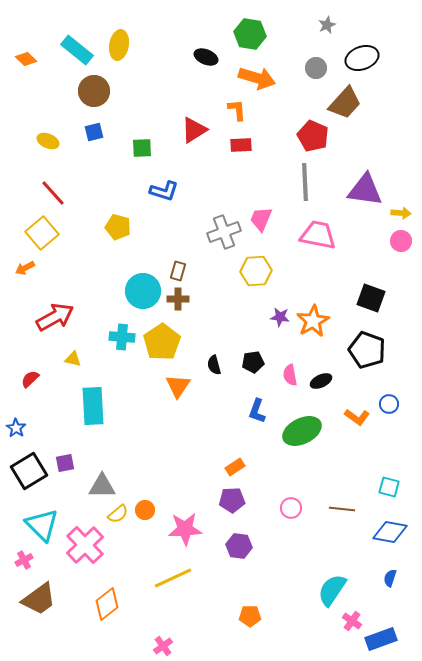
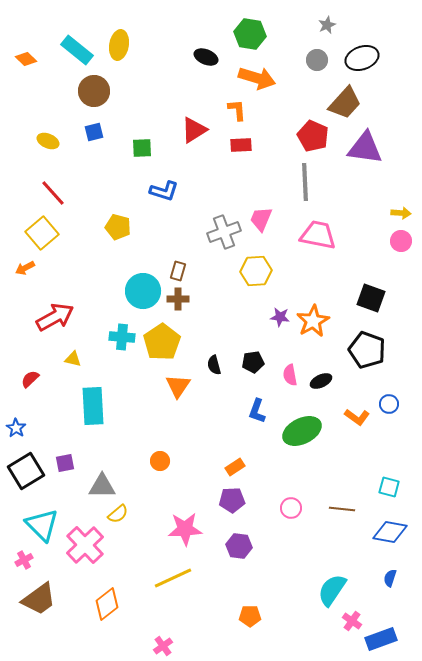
gray circle at (316, 68): moved 1 px right, 8 px up
purple triangle at (365, 190): moved 42 px up
black square at (29, 471): moved 3 px left
orange circle at (145, 510): moved 15 px right, 49 px up
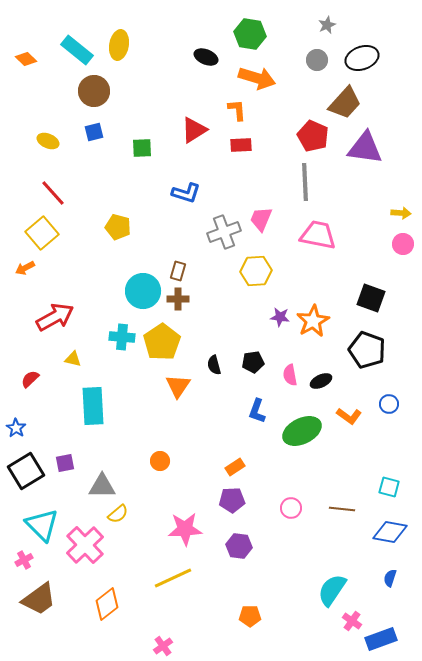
blue L-shape at (164, 191): moved 22 px right, 2 px down
pink circle at (401, 241): moved 2 px right, 3 px down
orange L-shape at (357, 417): moved 8 px left, 1 px up
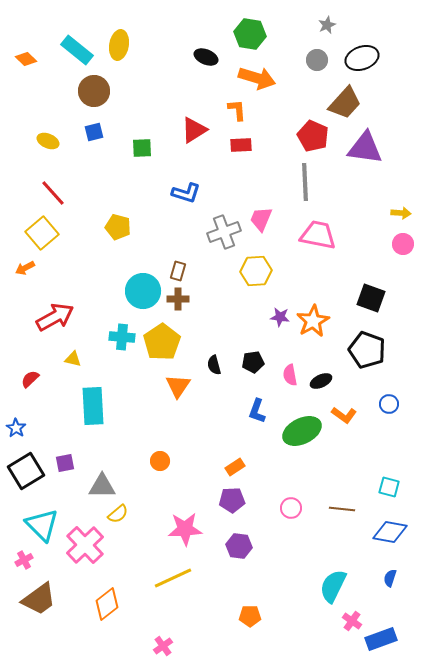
orange L-shape at (349, 416): moved 5 px left, 1 px up
cyan semicircle at (332, 590): moved 1 px right, 4 px up; rotated 8 degrees counterclockwise
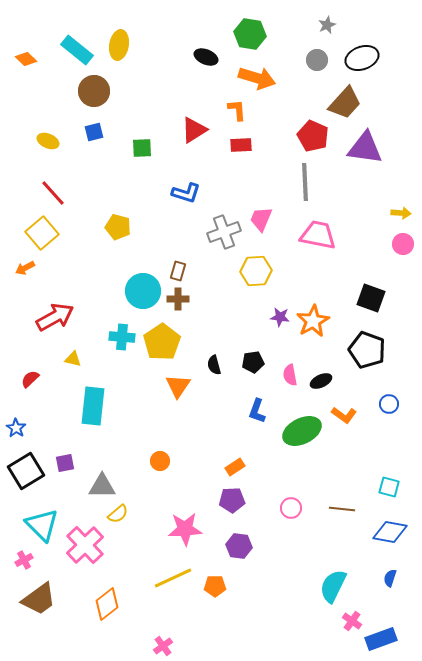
cyan rectangle at (93, 406): rotated 9 degrees clockwise
orange pentagon at (250, 616): moved 35 px left, 30 px up
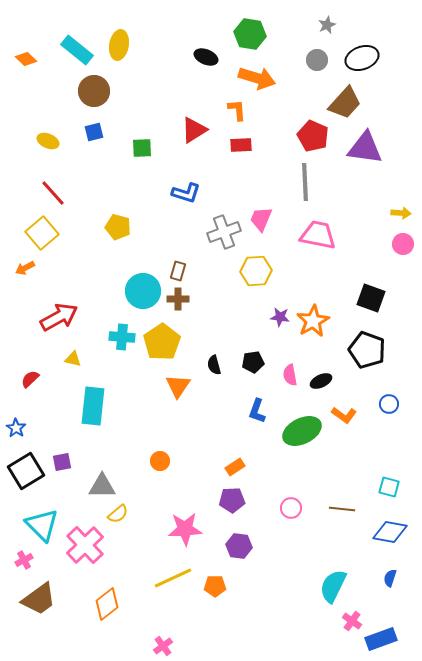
red arrow at (55, 317): moved 4 px right
purple square at (65, 463): moved 3 px left, 1 px up
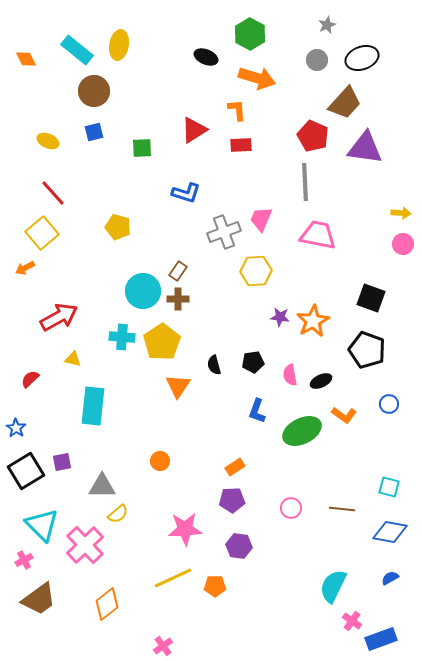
green hexagon at (250, 34): rotated 20 degrees clockwise
orange diamond at (26, 59): rotated 20 degrees clockwise
brown rectangle at (178, 271): rotated 18 degrees clockwise
blue semicircle at (390, 578): rotated 42 degrees clockwise
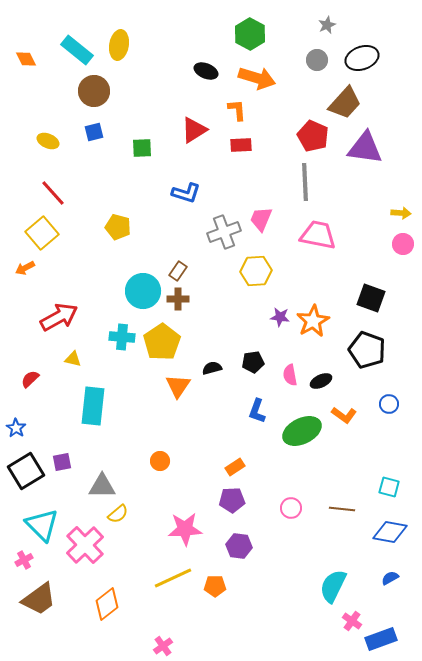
black ellipse at (206, 57): moved 14 px down
black semicircle at (214, 365): moved 2 px left, 3 px down; rotated 90 degrees clockwise
